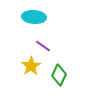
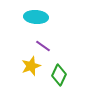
cyan ellipse: moved 2 px right
yellow star: rotated 12 degrees clockwise
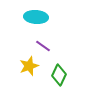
yellow star: moved 2 px left
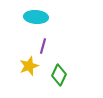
purple line: rotated 70 degrees clockwise
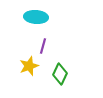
green diamond: moved 1 px right, 1 px up
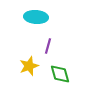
purple line: moved 5 px right
green diamond: rotated 40 degrees counterclockwise
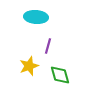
green diamond: moved 1 px down
